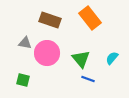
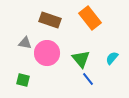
blue line: rotated 32 degrees clockwise
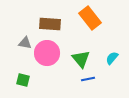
brown rectangle: moved 4 px down; rotated 15 degrees counterclockwise
blue line: rotated 64 degrees counterclockwise
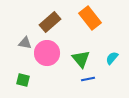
brown rectangle: moved 2 px up; rotated 45 degrees counterclockwise
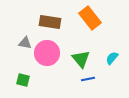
brown rectangle: rotated 50 degrees clockwise
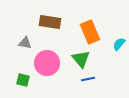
orange rectangle: moved 14 px down; rotated 15 degrees clockwise
pink circle: moved 10 px down
cyan semicircle: moved 7 px right, 14 px up
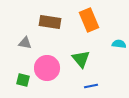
orange rectangle: moved 1 px left, 12 px up
cyan semicircle: rotated 56 degrees clockwise
pink circle: moved 5 px down
blue line: moved 3 px right, 7 px down
